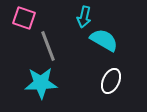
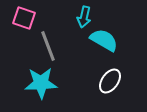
white ellipse: moved 1 px left; rotated 10 degrees clockwise
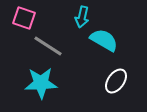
cyan arrow: moved 2 px left
gray line: rotated 36 degrees counterclockwise
white ellipse: moved 6 px right
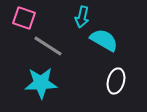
white ellipse: rotated 20 degrees counterclockwise
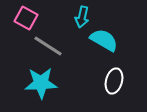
pink square: moved 2 px right; rotated 10 degrees clockwise
white ellipse: moved 2 px left
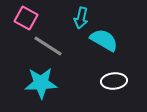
cyan arrow: moved 1 px left, 1 px down
white ellipse: rotated 70 degrees clockwise
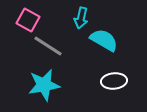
pink square: moved 2 px right, 2 px down
cyan star: moved 3 px right, 2 px down; rotated 8 degrees counterclockwise
